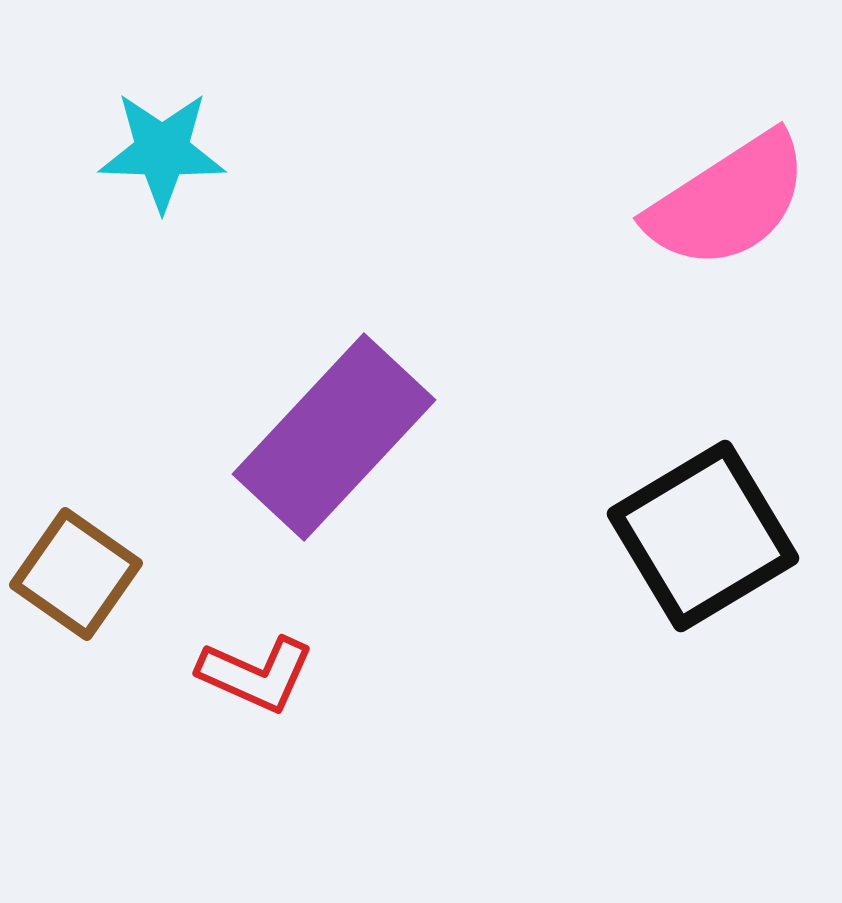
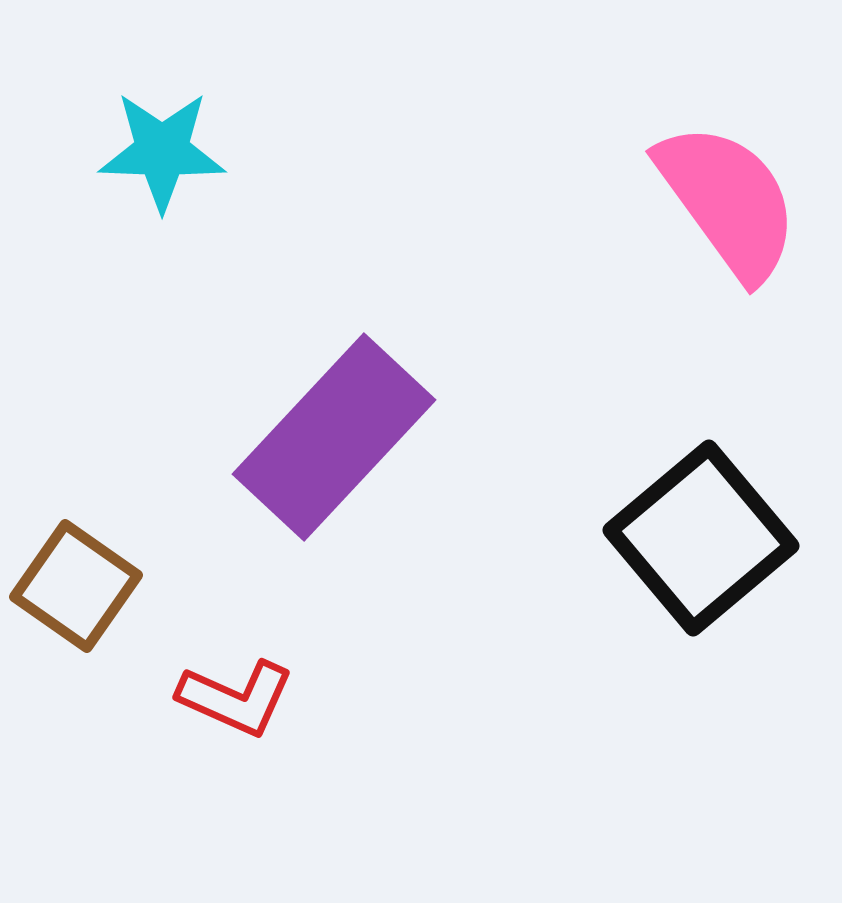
pink semicircle: rotated 93 degrees counterclockwise
black square: moved 2 px left, 2 px down; rotated 9 degrees counterclockwise
brown square: moved 12 px down
red L-shape: moved 20 px left, 24 px down
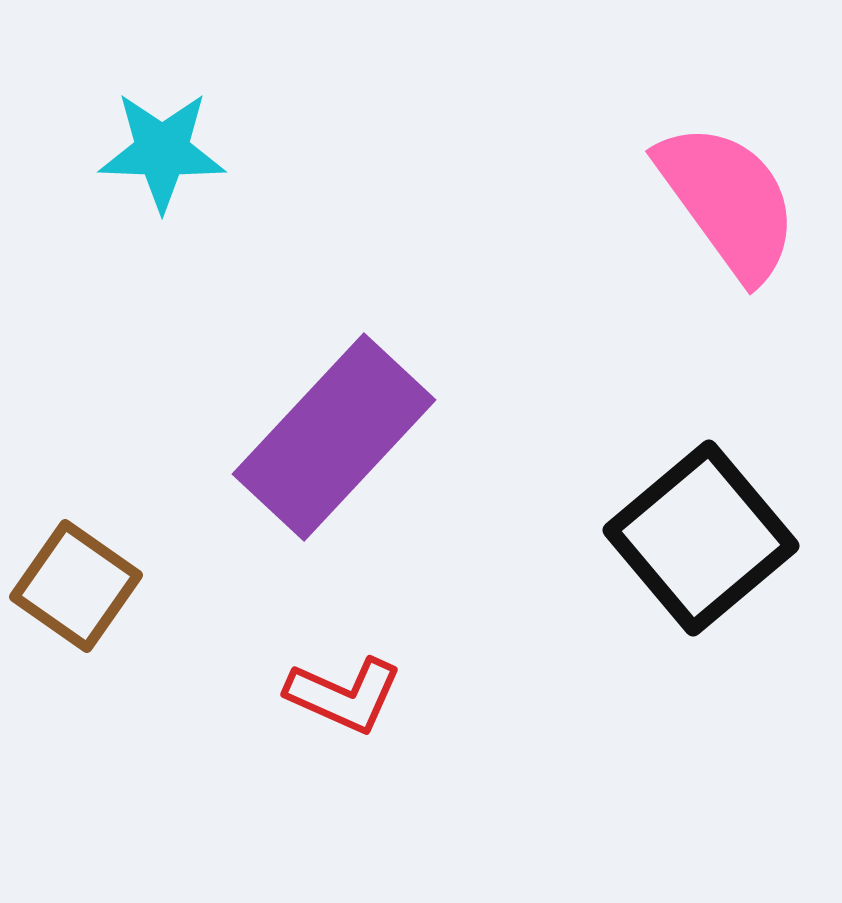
red L-shape: moved 108 px right, 3 px up
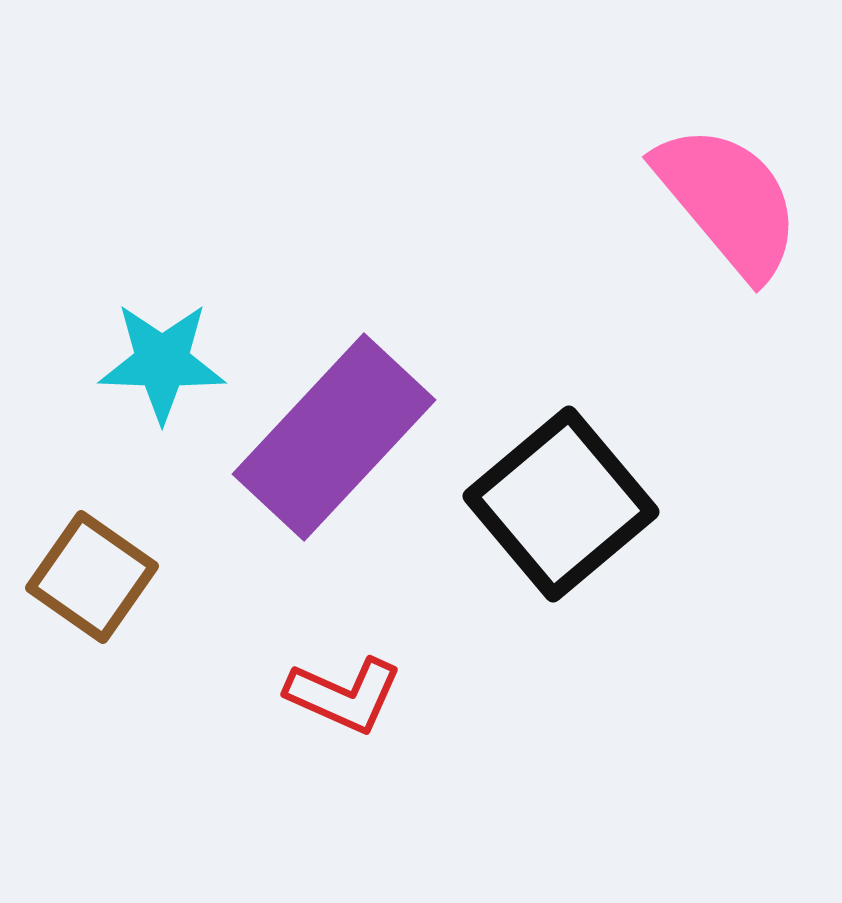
cyan star: moved 211 px down
pink semicircle: rotated 4 degrees counterclockwise
black square: moved 140 px left, 34 px up
brown square: moved 16 px right, 9 px up
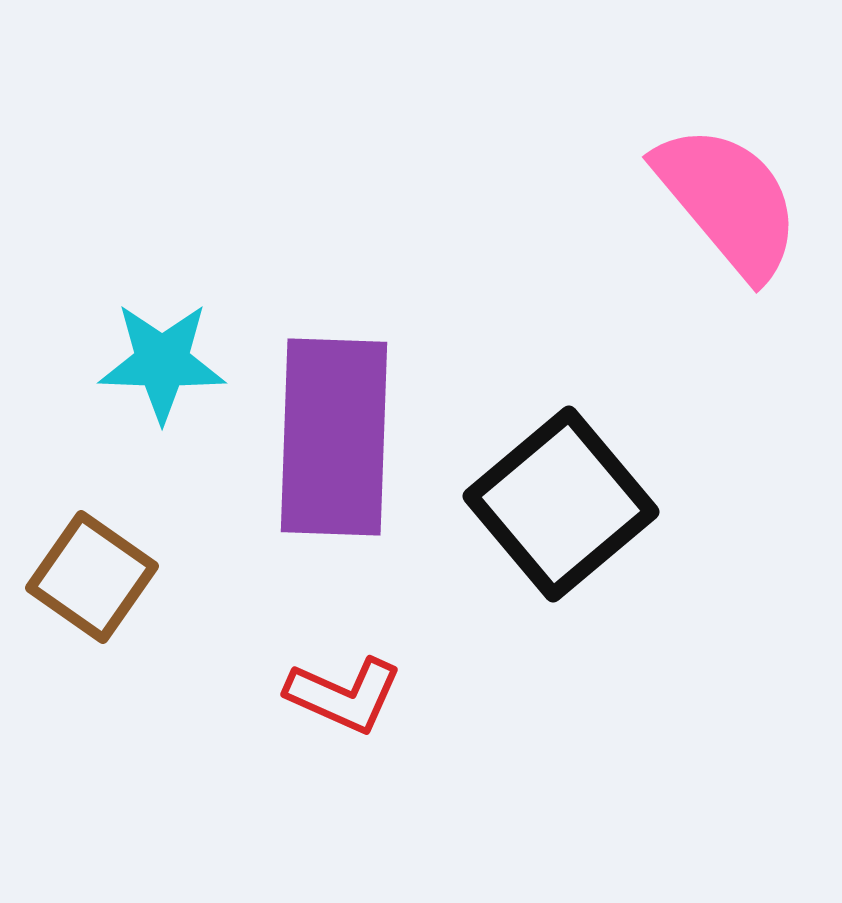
purple rectangle: rotated 41 degrees counterclockwise
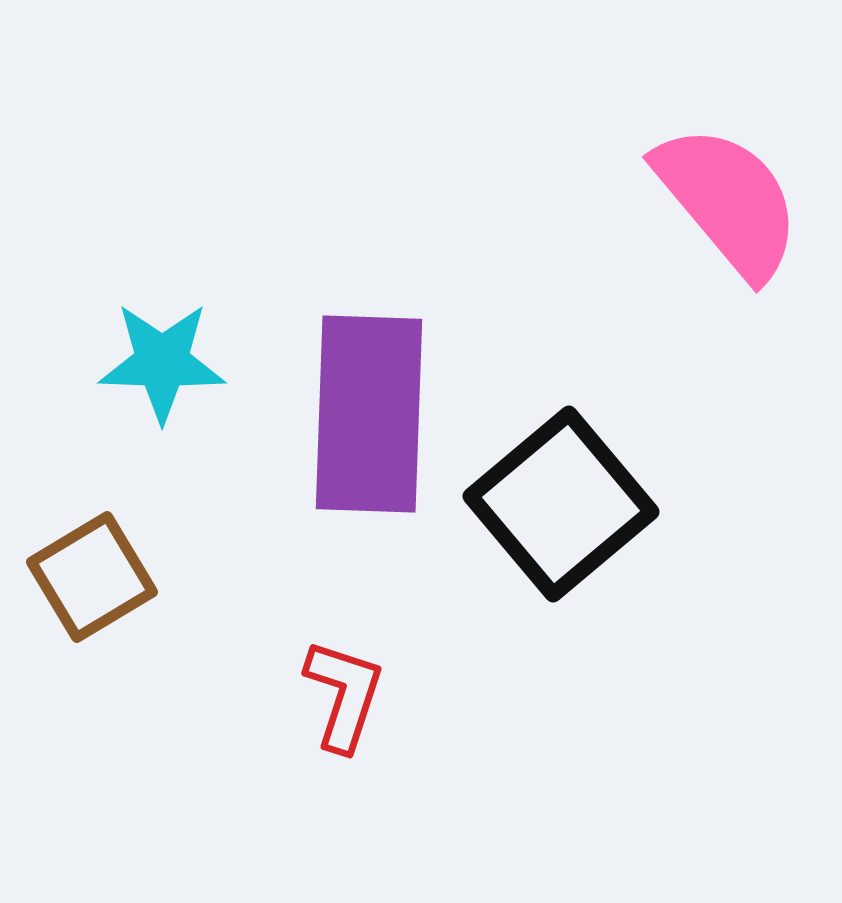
purple rectangle: moved 35 px right, 23 px up
brown square: rotated 24 degrees clockwise
red L-shape: rotated 96 degrees counterclockwise
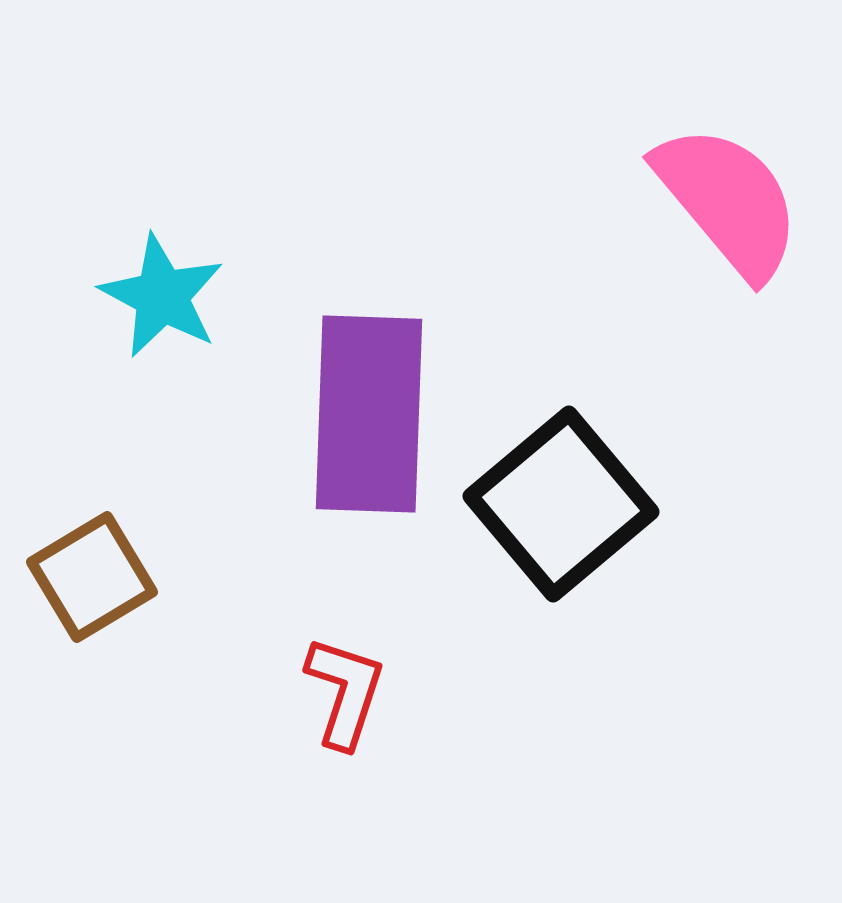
cyan star: moved 66 px up; rotated 26 degrees clockwise
red L-shape: moved 1 px right, 3 px up
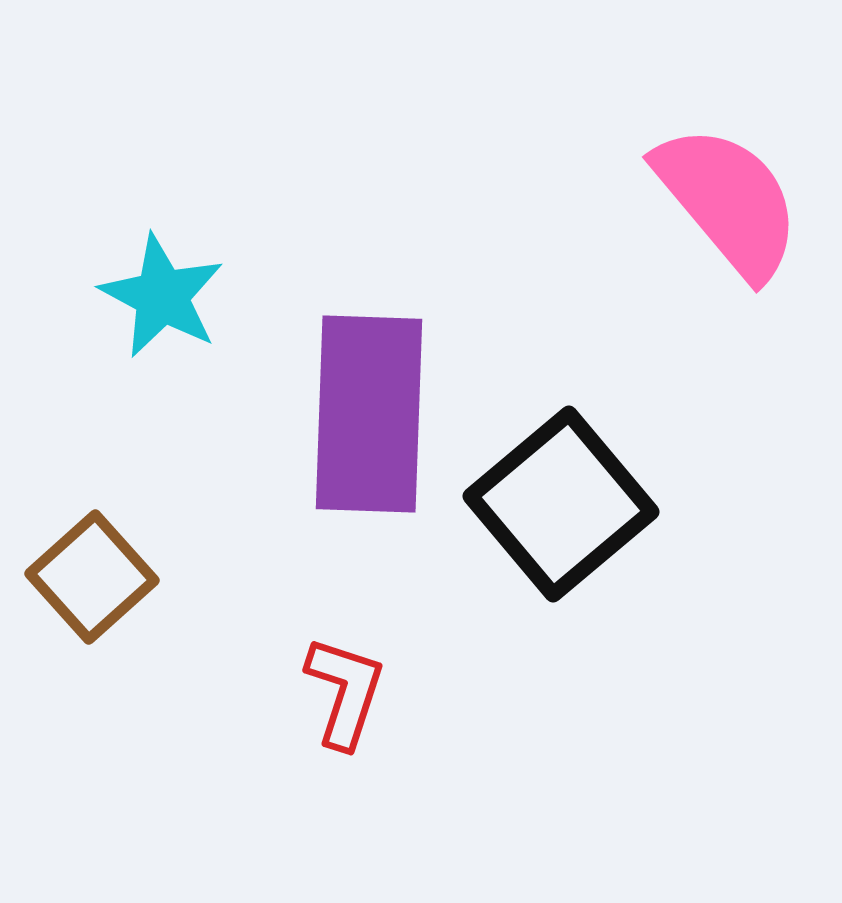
brown square: rotated 11 degrees counterclockwise
